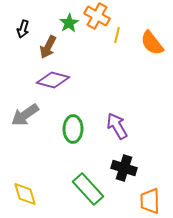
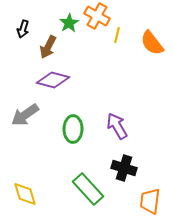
orange trapezoid: rotated 8 degrees clockwise
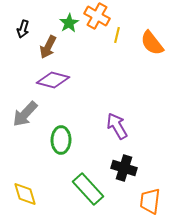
gray arrow: moved 1 px up; rotated 12 degrees counterclockwise
green ellipse: moved 12 px left, 11 px down
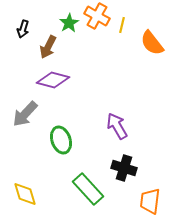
yellow line: moved 5 px right, 10 px up
green ellipse: rotated 20 degrees counterclockwise
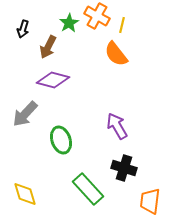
orange semicircle: moved 36 px left, 11 px down
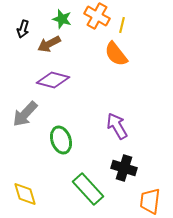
green star: moved 7 px left, 4 px up; rotated 24 degrees counterclockwise
brown arrow: moved 1 px right, 3 px up; rotated 35 degrees clockwise
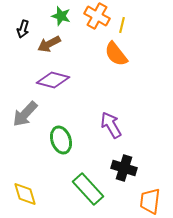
green star: moved 1 px left, 3 px up
purple arrow: moved 6 px left, 1 px up
